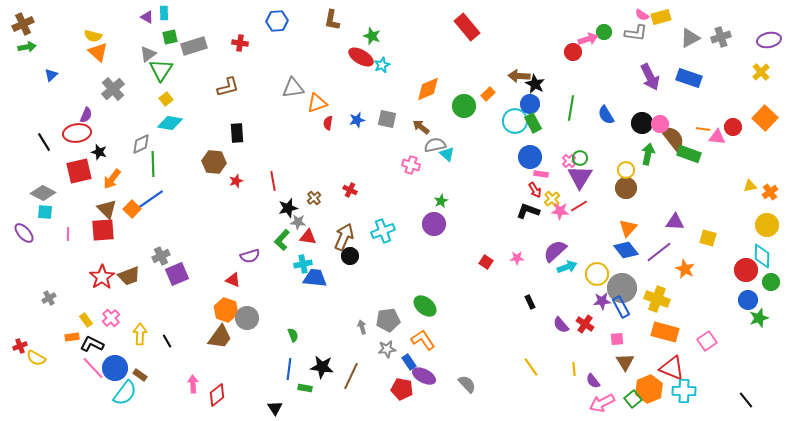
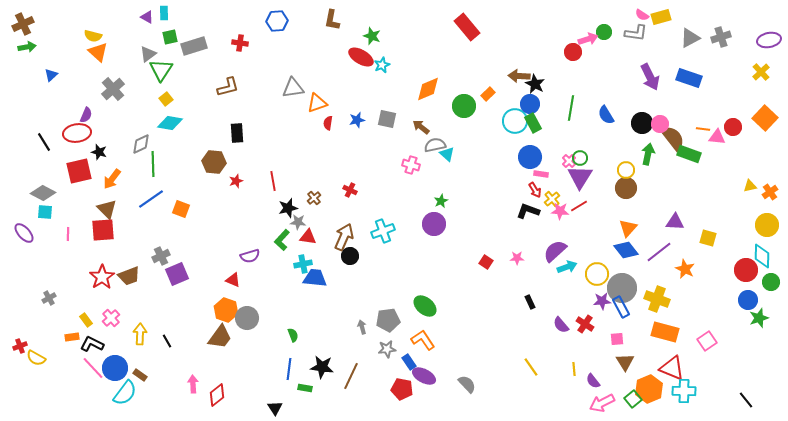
orange square at (132, 209): moved 49 px right; rotated 24 degrees counterclockwise
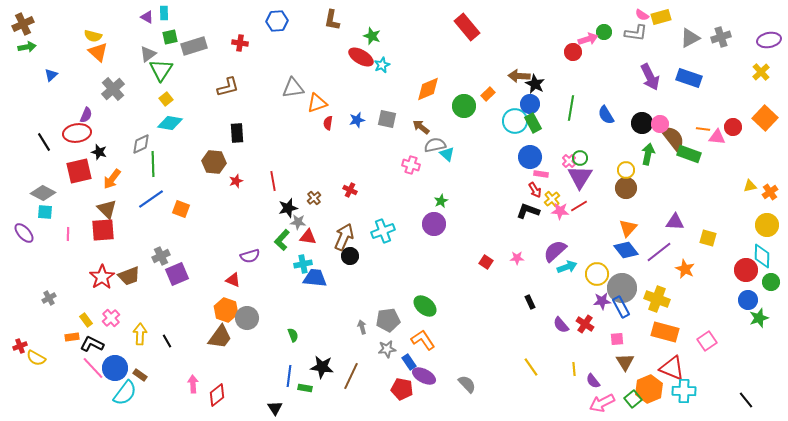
blue line at (289, 369): moved 7 px down
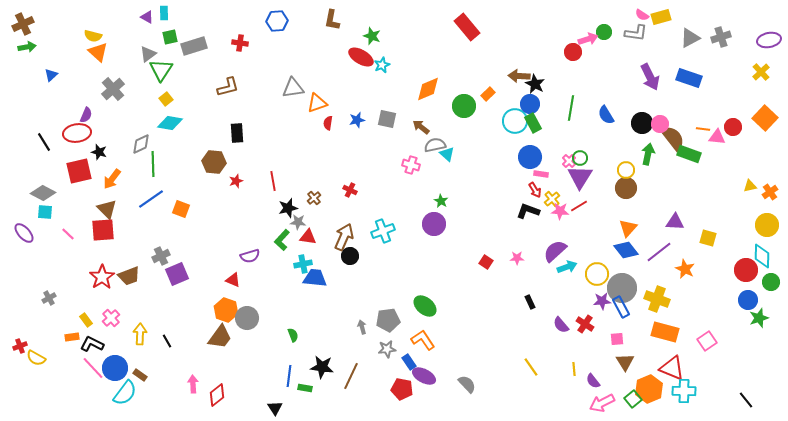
green star at (441, 201): rotated 16 degrees counterclockwise
pink line at (68, 234): rotated 48 degrees counterclockwise
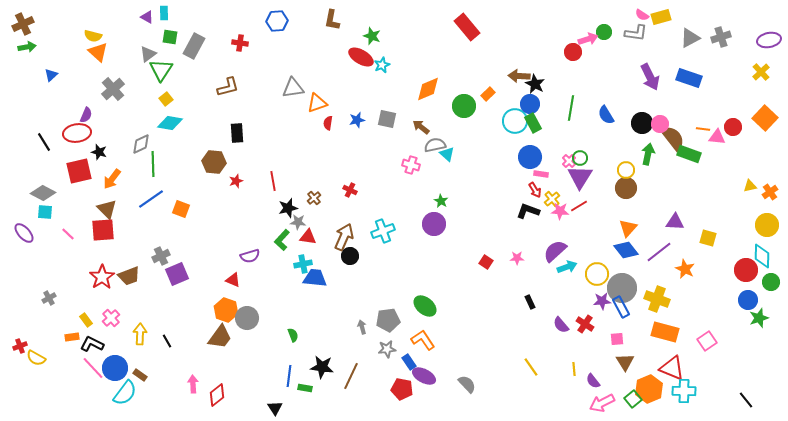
green square at (170, 37): rotated 21 degrees clockwise
gray rectangle at (194, 46): rotated 45 degrees counterclockwise
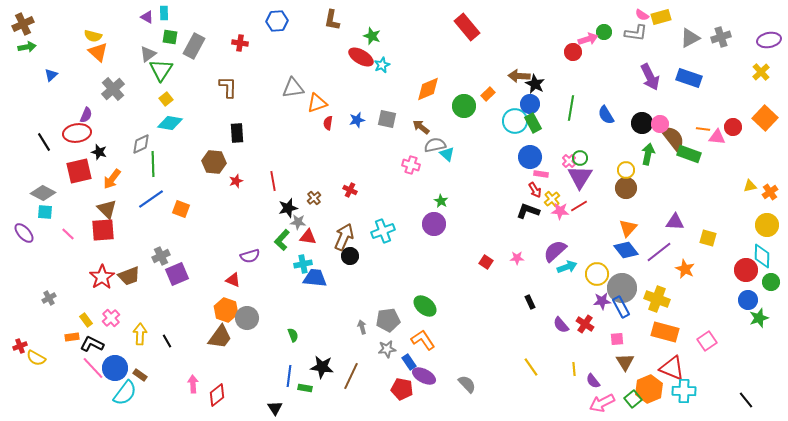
brown L-shape at (228, 87): rotated 75 degrees counterclockwise
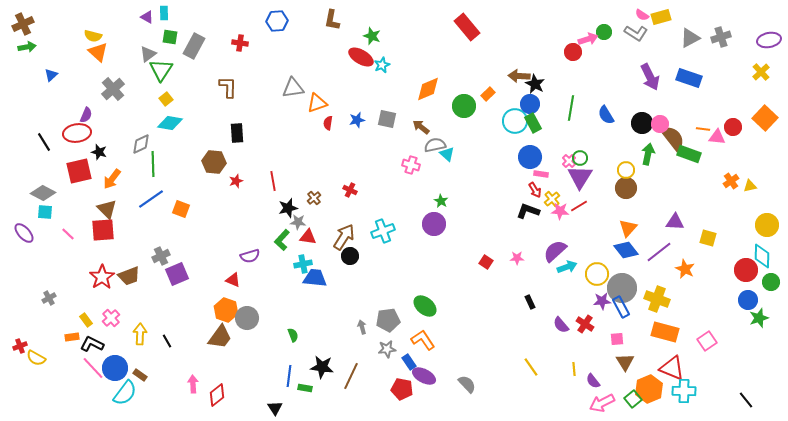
gray L-shape at (636, 33): rotated 25 degrees clockwise
orange cross at (770, 192): moved 39 px left, 11 px up
brown arrow at (344, 237): rotated 8 degrees clockwise
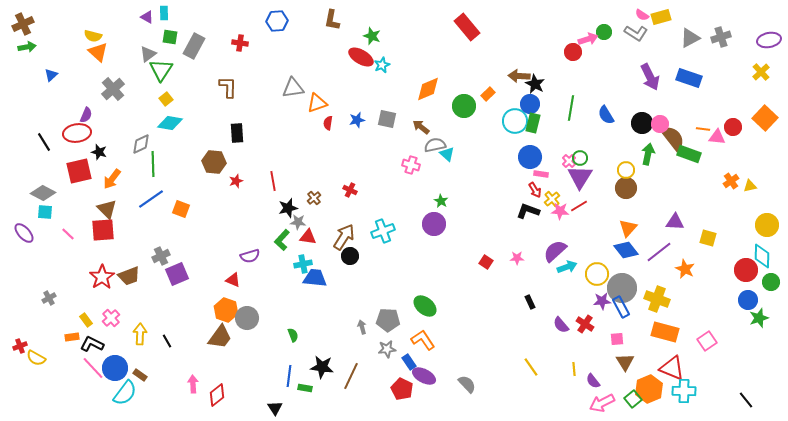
green rectangle at (533, 123): rotated 42 degrees clockwise
gray pentagon at (388, 320): rotated 10 degrees clockwise
red pentagon at (402, 389): rotated 15 degrees clockwise
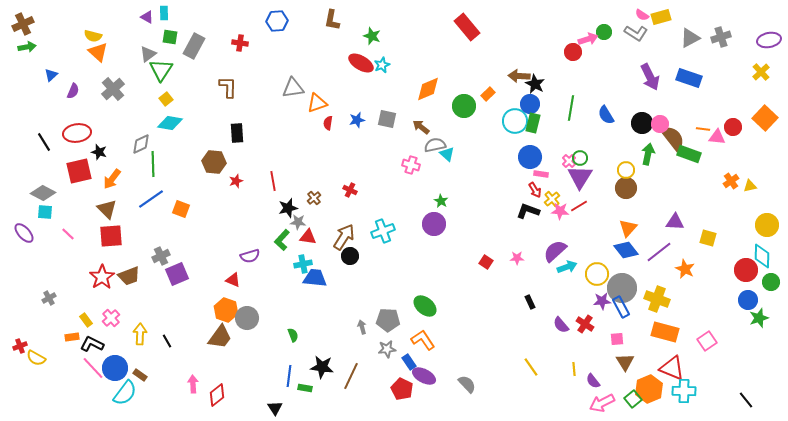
red ellipse at (361, 57): moved 6 px down
purple semicircle at (86, 115): moved 13 px left, 24 px up
red square at (103, 230): moved 8 px right, 6 px down
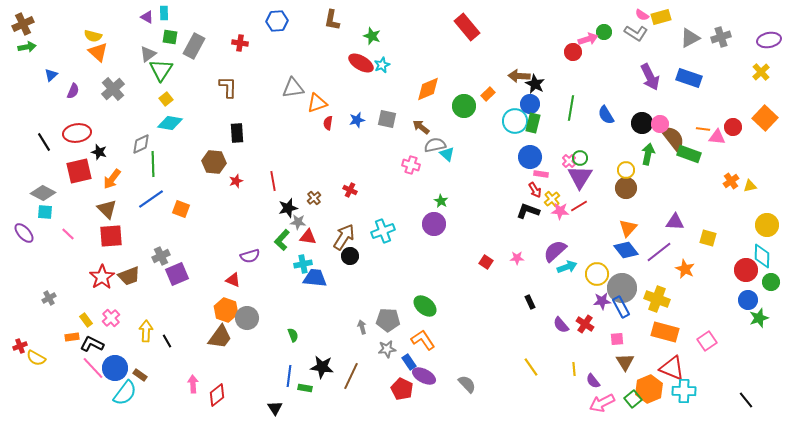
yellow arrow at (140, 334): moved 6 px right, 3 px up
